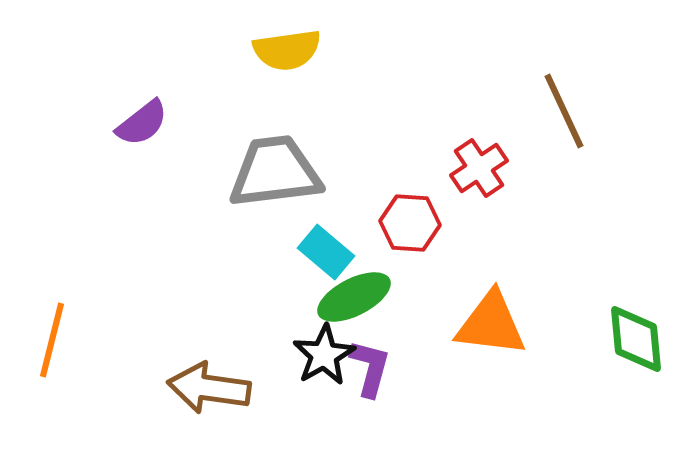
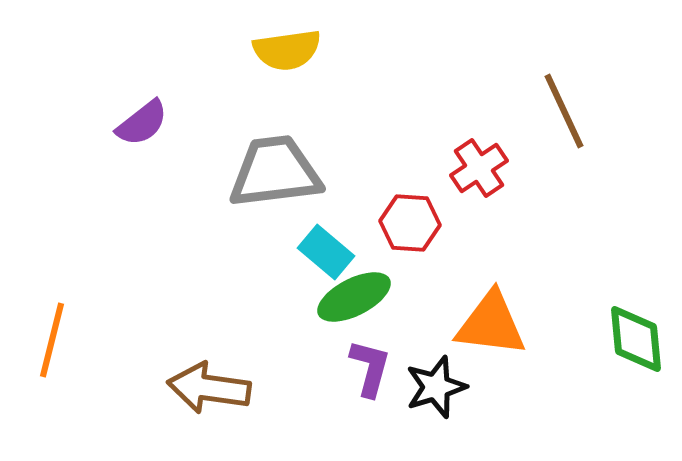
black star: moved 112 px right, 32 px down; rotated 12 degrees clockwise
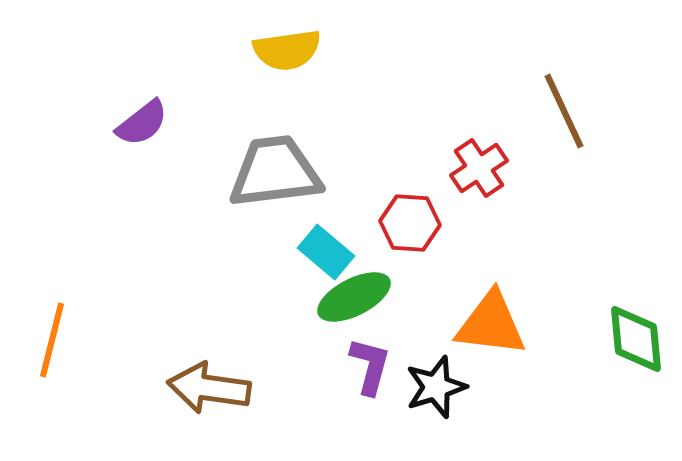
purple L-shape: moved 2 px up
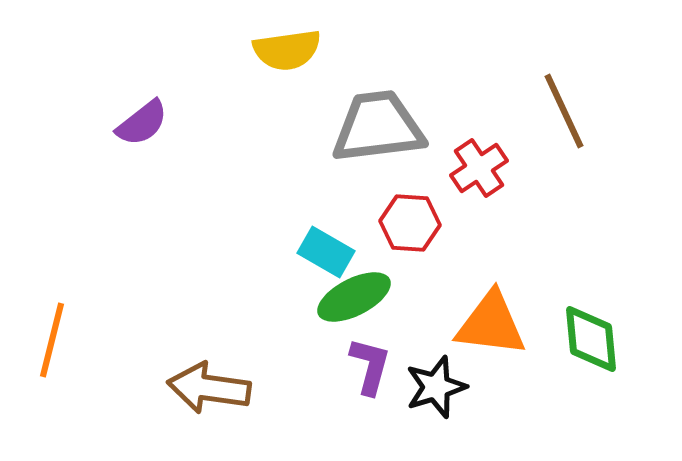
gray trapezoid: moved 103 px right, 45 px up
cyan rectangle: rotated 10 degrees counterclockwise
green diamond: moved 45 px left
